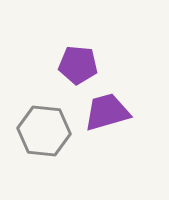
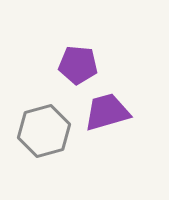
gray hexagon: rotated 21 degrees counterclockwise
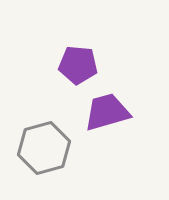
gray hexagon: moved 17 px down
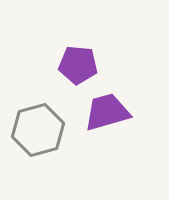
gray hexagon: moved 6 px left, 18 px up
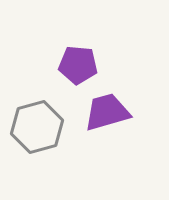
gray hexagon: moved 1 px left, 3 px up
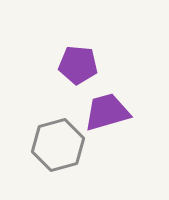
gray hexagon: moved 21 px right, 18 px down
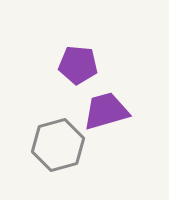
purple trapezoid: moved 1 px left, 1 px up
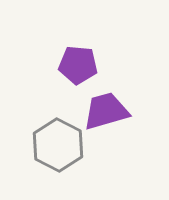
gray hexagon: rotated 18 degrees counterclockwise
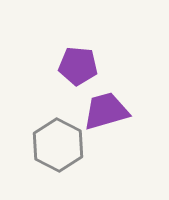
purple pentagon: moved 1 px down
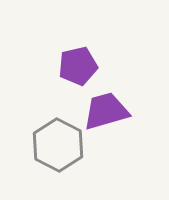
purple pentagon: rotated 18 degrees counterclockwise
